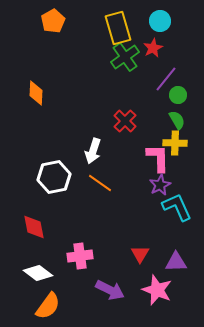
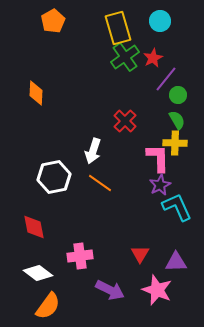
red star: moved 10 px down
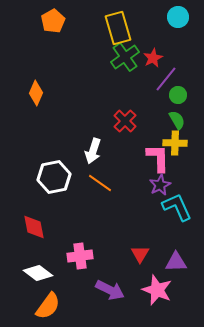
cyan circle: moved 18 px right, 4 px up
orange diamond: rotated 20 degrees clockwise
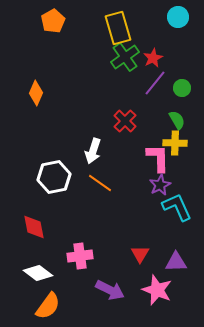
purple line: moved 11 px left, 4 px down
green circle: moved 4 px right, 7 px up
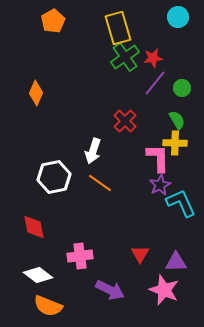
red star: rotated 18 degrees clockwise
cyan L-shape: moved 4 px right, 4 px up
white diamond: moved 2 px down
pink star: moved 7 px right
orange semicircle: rotated 76 degrees clockwise
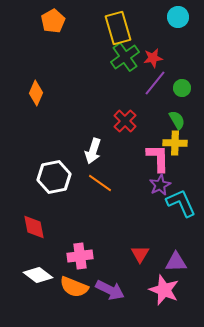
orange semicircle: moved 26 px right, 19 px up
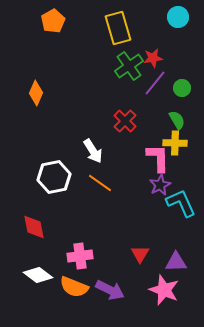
green cross: moved 4 px right, 9 px down
white arrow: rotated 50 degrees counterclockwise
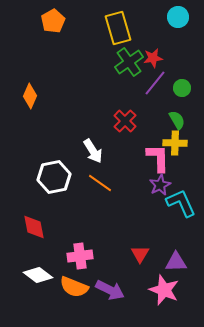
green cross: moved 4 px up
orange diamond: moved 6 px left, 3 px down
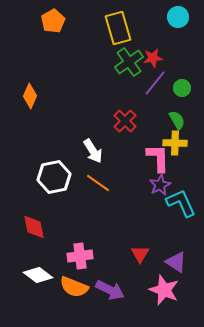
orange line: moved 2 px left
purple triangle: rotated 35 degrees clockwise
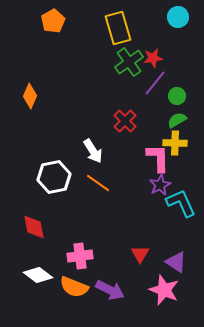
green circle: moved 5 px left, 8 px down
green semicircle: rotated 90 degrees counterclockwise
